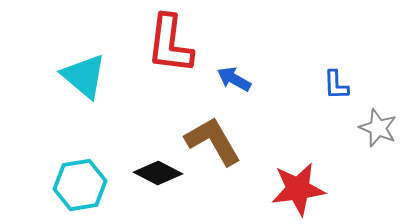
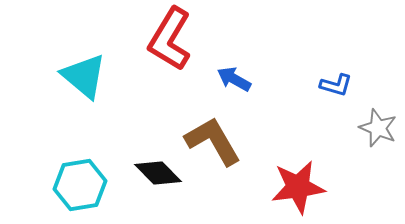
red L-shape: moved 5 px up; rotated 24 degrees clockwise
blue L-shape: rotated 72 degrees counterclockwise
black diamond: rotated 18 degrees clockwise
red star: moved 2 px up
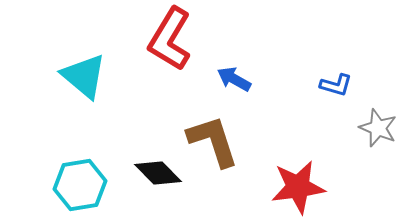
brown L-shape: rotated 12 degrees clockwise
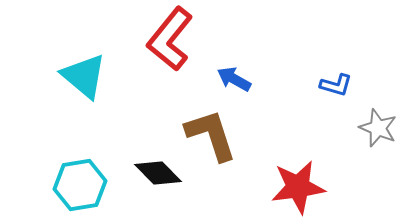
red L-shape: rotated 8 degrees clockwise
brown L-shape: moved 2 px left, 6 px up
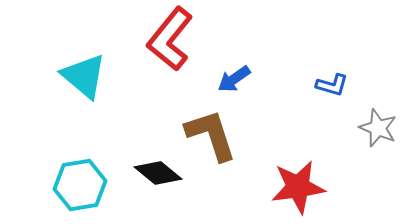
blue arrow: rotated 64 degrees counterclockwise
blue L-shape: moved 4 px left
black diamond: rotated 6 degrees counterclockwise
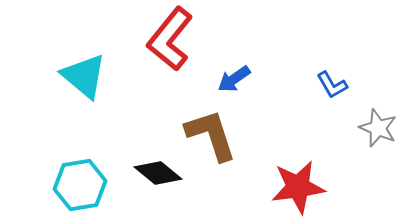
blue L-shape: rotated 44 degrees clockwise
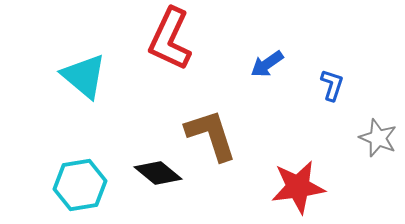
red L-shape: rotated 14 degrees counterclockwise
blue arrow: moved 33 px right, 15 px up
blue L-shape: rotated 132 degrees counterclockwise
gray star: moved 10 px down
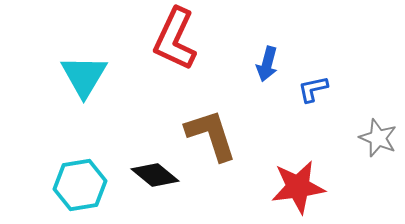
red L-shape: moved 5 px right
blue arrow: rotated 40 degrees counterclockwise
cyan triangle: rotated 21 degrees clockwise
blue L-shape: moved 19 px left, 4 px down; rotated 120 degrees counterclockwise
black diamond: moved 3 px left, 2 px down
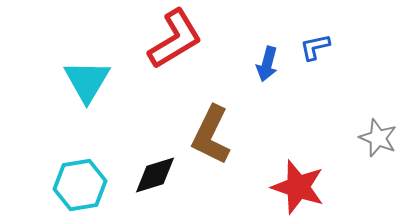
red L-shape: rotated 146 degrees counterclockwise
cyan triangle: moved 3 px right, 5 px down
blue L-shape: moved 2 px right, 42 px up
brown L-shape: rotated 136 degrees counterclockwise
black diamond: rotated 57 degrees counterclockwise
red star: rotated 26 degrees clockwise
